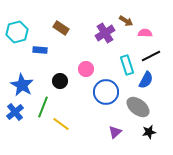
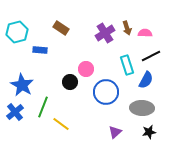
brown arrow: moved 1 px right, 7 px down; rotated 40 degrees clockwise
black circle: moved 10 px right, 1 px down
gray ellipse: moved 4 px right, 1 px down; rotated 35 degrees counterclockwise
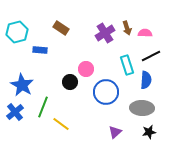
blue semicircle: rotated 24 degrees counterclockwise
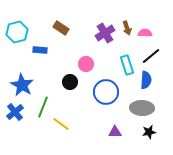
black line: rotated 12 degrees counterclockwise
pink circle: moved 5 px up
purple triangle: rotated 40 degrees clockwise
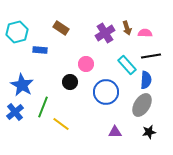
black line: rotated 30 degrees clockwise
cyan rectangle: rotated 24 degrees counterclockwise
gray ellipse: moved 3 px up; rotated 60 degrees counterclockwise
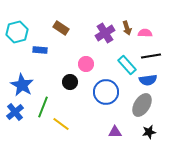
blue semicircle: moved 2 px right; rotated 78 degrees clockwise
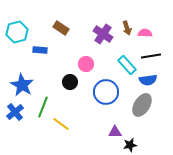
purple cross: moved 2 px left, 1 px down; rotated 24 degrees counterclockwise
black star: moved 19 px left, 13 px down
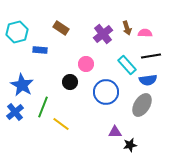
purple cross: rotated 18 degrees clockwise
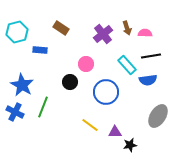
gray ellipse: moved 16 px right, 11 px down
blue cross: rotated 24 degrees counterclockwise
yellow line: moved 29 px right, 1 px down
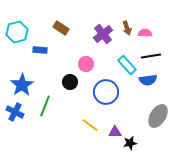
blue star: rotated 10 degrees clockwise
green line: moved 2 px right, 1 px up
black star: moved 2 px up
